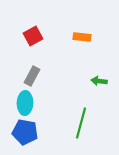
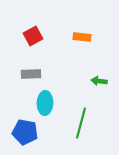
gray rectangle: moved 1 px left, 2 px up; rotated 60 degrees clockwise
cyan ellipse: moved 20 px right
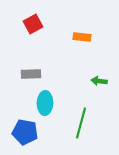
red square: moved 12 px up
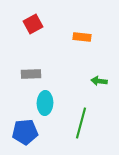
blue pentagon: rotated 15 degrees counterclockwise
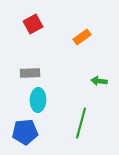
orange rectangle: rotated 42 degrees counterclockwise
gray rectangle: moved 1 px left, 1 px up
cyan ellipse: moved 7 px left, 3 px up
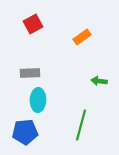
green line: moved 2 px down
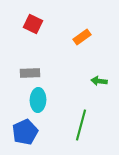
red square: rotated 36 degrees counterclockwise
blue pentagon: rotated 20 degrees counterclockwise
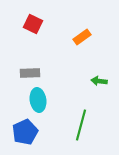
cyan ellipse: rotated 10 degrees counterclockwise
